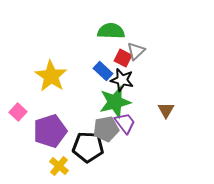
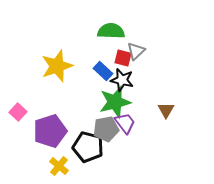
red square: rotated 12 degrees counterclockwise
yellow star: moved 6 px right, 10 px up; rotated 20 degrees clockwise
black pentagon: rotated 12 degrees clockwise
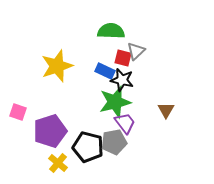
blue rectangle: moved 2 px right; rotated 18 degrees counterclockwise
pink square: rotated 24 degrees counterclockwise
gray pentagon: moved 8 px right, 13 px down
yellow cross: moved 1 px left, 3 px up
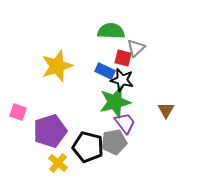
gray triangle: moved 3 px up
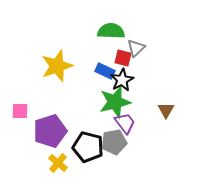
black star: rotated 30 degrees clockwise
pink square: moved 2 px right, 1 px up; rotated 18 degrees counterclockwise
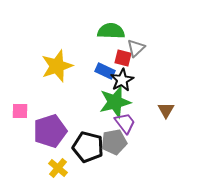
yellow cross: moved 5 px down
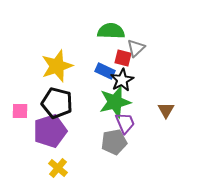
purple trapezoid: rotated 15 degrees clockwise
black pentagon: moved 31 px left, 44 px up
